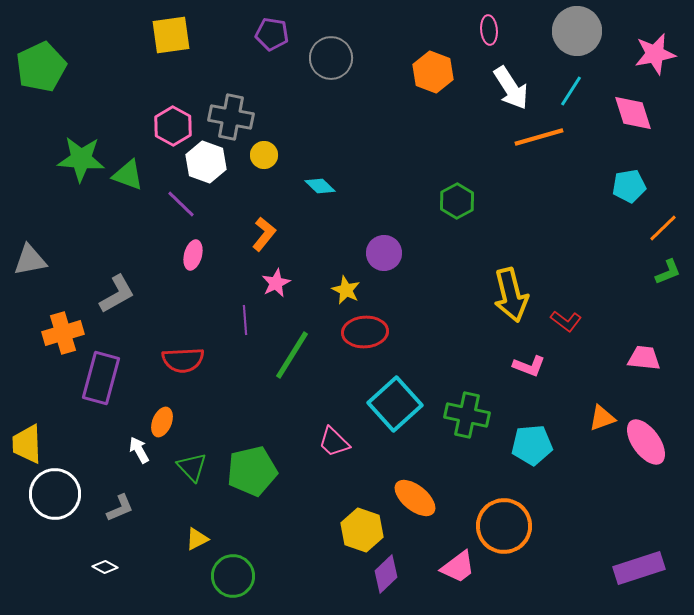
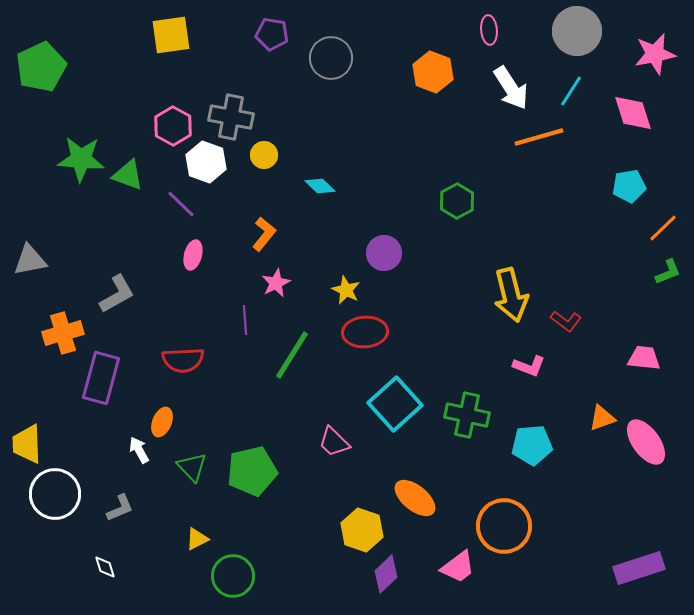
white diamond at (105, 567): rotated 45 degrees clockwise
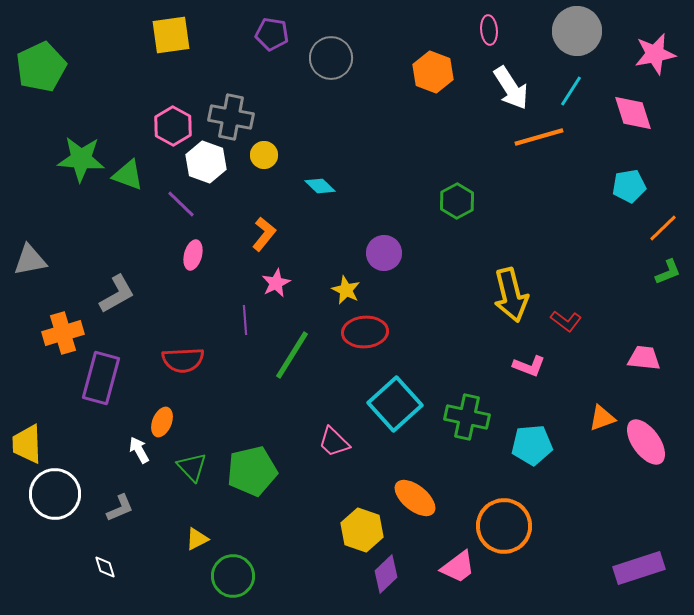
green cross at (467, 415): moved 2 px down
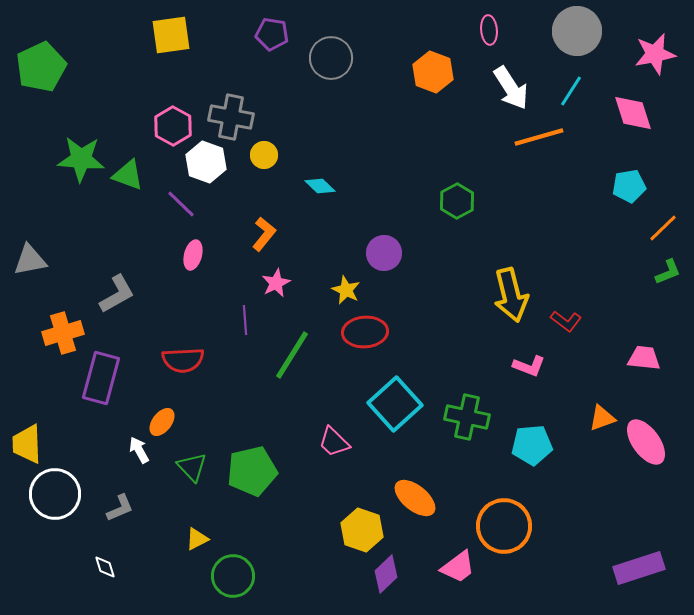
orange ellipse at (162, 422): rotated 16 degrees clockwise
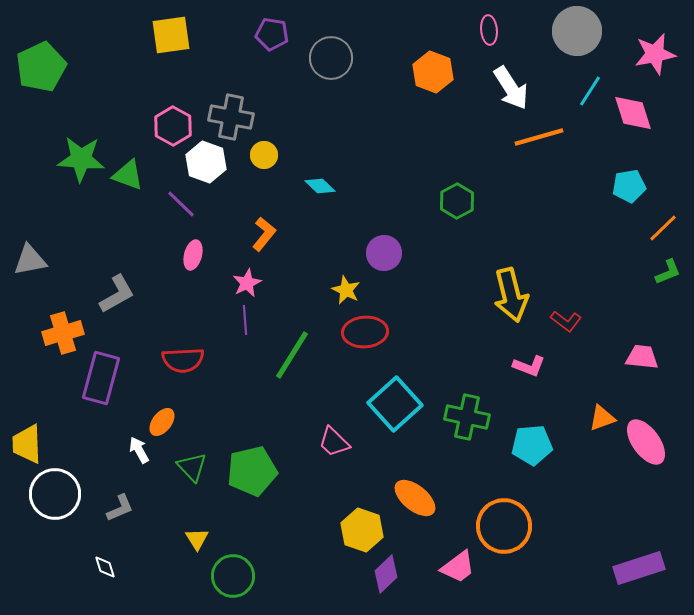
cyan line at (571, 91): moved 19 px right
pink star at (276, 283): moved 29 px left
pink trapezoid at (644, 358): moved 2 px left, 1 px up
yellow triangle at (197, 539): rotated 35 degrees counterclockwise
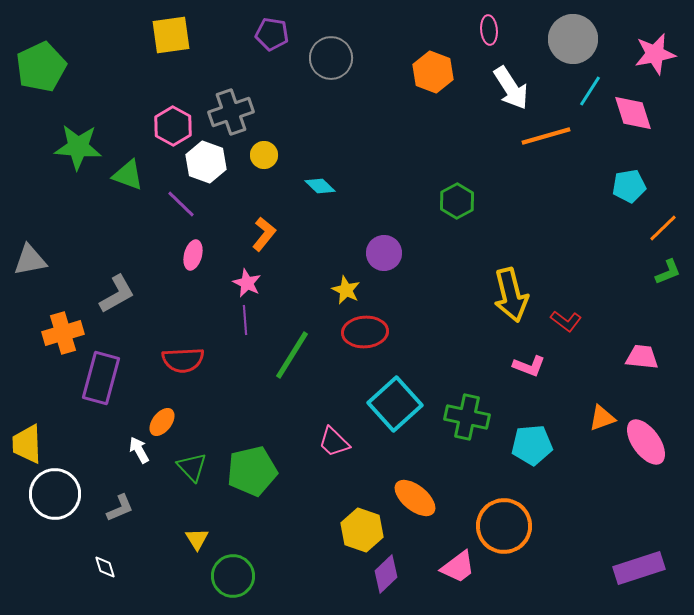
gray circle at (577, 31): moved 4 px left, 8 px down
gray cross at (231, 117): moved 5 px up; rotated 30 degrees counterclockwise
orange line at (539, 137): moved 7 px right, 1 px up
green star at (81, 159): moved 3 px left, 12 px up
pink star at (247, 283): rotated 20 degrees counterclockwise
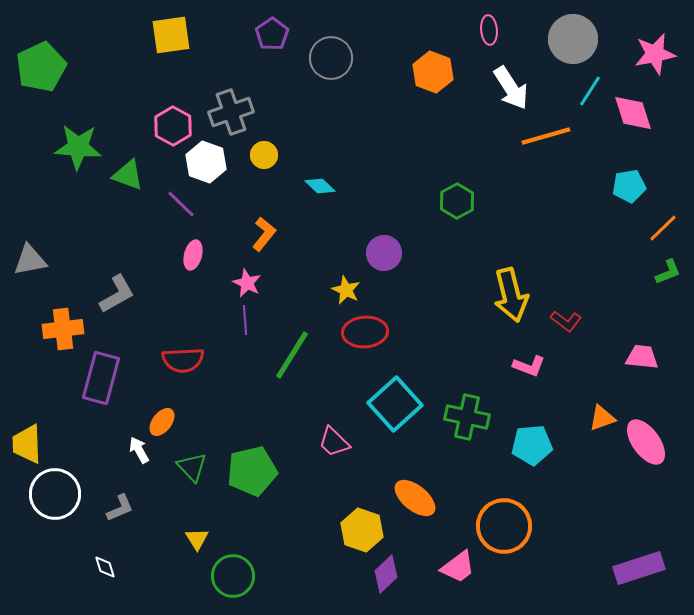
purple pentagon at (272, 34): rotated 28 degrees clockwise
orange cross at (63, 333): moved 4 px up; rotated 9 degrees clockwise
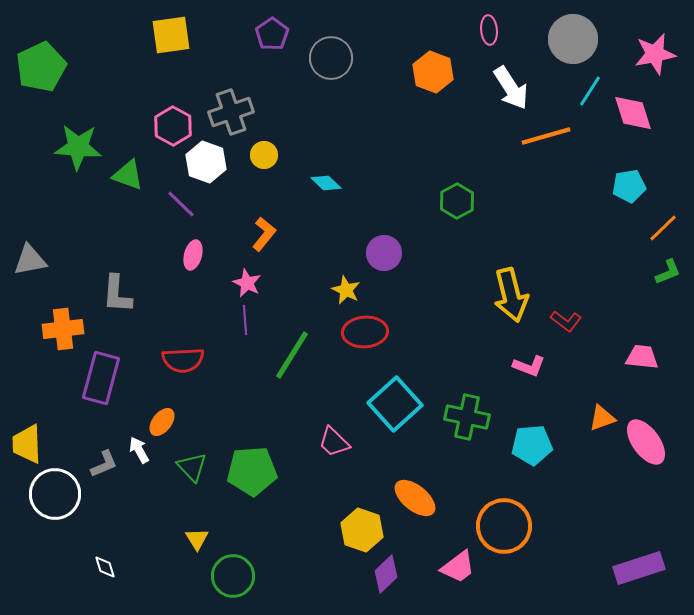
cyan diamond at (320, 186): moved 6 px right, 3 px up
gray L-shape at (117, 294): rotated 123 degrees clockwise
green pentagon at (252, 471): rotated 9 degrees clockwise
gray L-shape at (120, 508): moved 16 px left, 44 px up
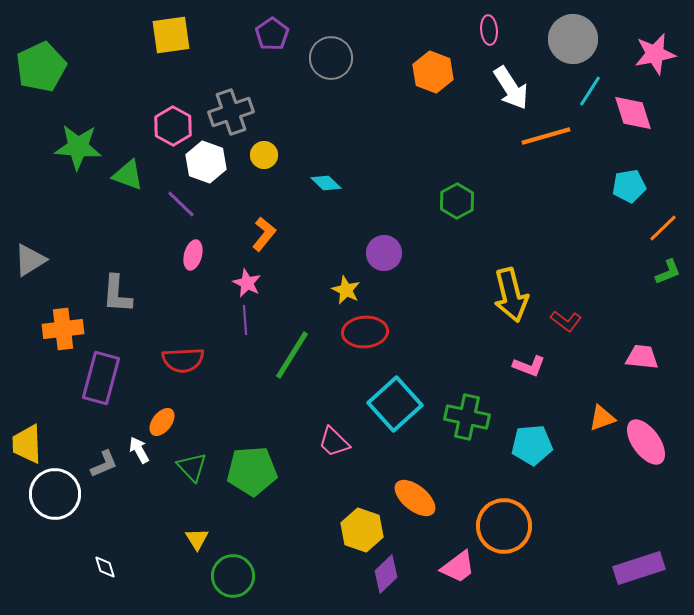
gray triangle at (30, 260): rotated 21 degrees counterclockwise
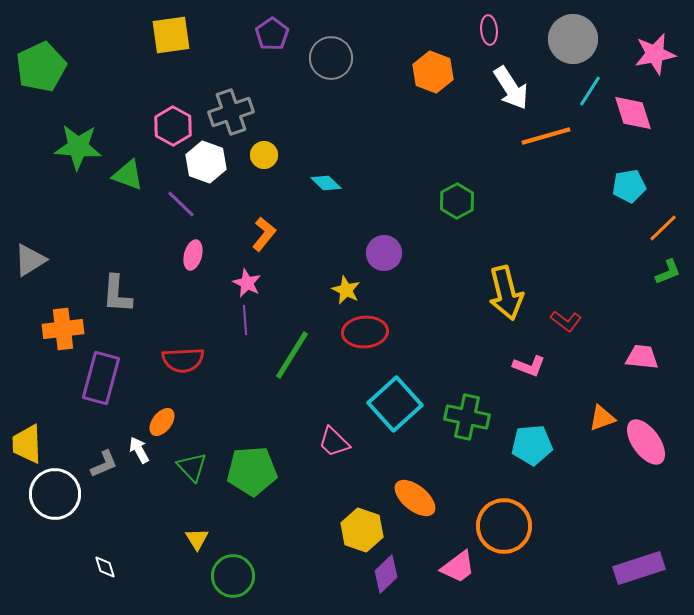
yellow arrow at (511, 295): moved 5 px left, 2 px up
